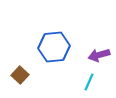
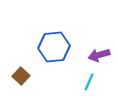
brown square: moved 1 px right, 1 px down
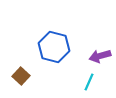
blue hexagon: rotated 20 degrees clockwise
purple arrow: moved 1 px right, 1 px down
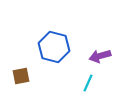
brown square: rotated 36 degrees clockwise
cyan line: moved 1 px left, 1 px down
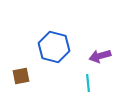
cyan line: rotated 30 degrees counterclockwise
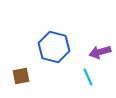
purple arrow: moved 4 px up
cyan line: moved 6 px up; rotated 18 degrees counterclockwise
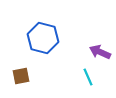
blue hexagon: moved 11 px left, 9 px up
purple arrow: rotated 40 degrees clockwise
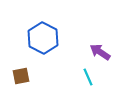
blue hexagon: rotated 12 degrees clockwise
purple arrow: rotated 10 degrees clockwise
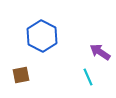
blue hexagon: moved 1 px left, 2 px up
brown square: moved 1 px up
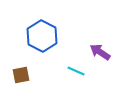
cyan line: moved 12 px left, 6 px up; rotated 42 degrees counterclockwise
